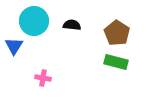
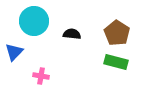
black semicircle: moved 9 px down
blue triangle: moved 6 px down; rotated 12 degrees clockwise
pink cross: moved 2 px left, 2 px up
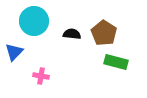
brown pentagon: moved 13 px left
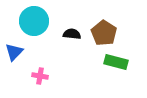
pink cross: moved 1 px left
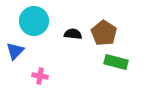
black semicircle: moved 1 px right
blue triangle: moved 1 px right, 1 px up
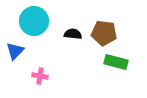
brown pentagon: rotated 25 degrees counterclockwise
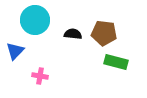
cyan circle: moved 1 px right, 1 px up
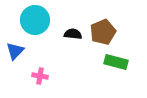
brown pentagon: moved 1 px left, 1 px up; rotated 30 degrees counterclockwise
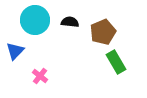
black semicircle: moved 3 px left, 12 px up
green rectangle: rotated 45 degrees clockwise
pink cross: rotated 28 degrees clockwise
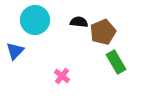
black semicircle: moved 9 px right
pink cross: moved 22 px right
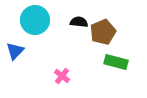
green rectangle: rotated 45 degrees counterclockwise
